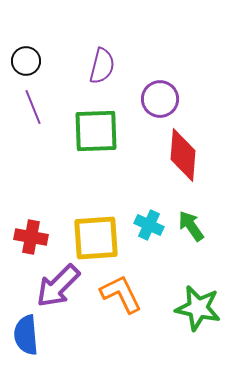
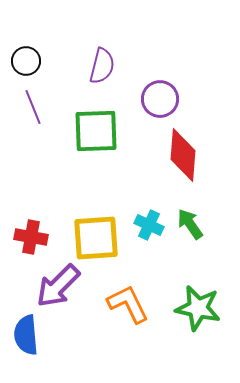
green arrow: moved 1 px left, 2 px up
orange L-shape: moved 7 px right, 10 px down
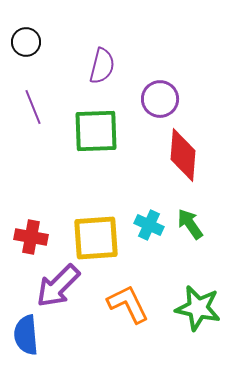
black circle: moved 19 px up
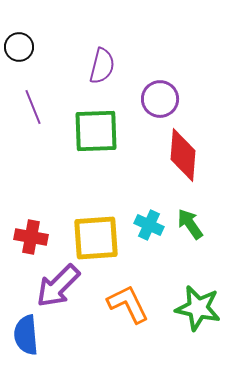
black circle: moved 7 px left, 5 px down
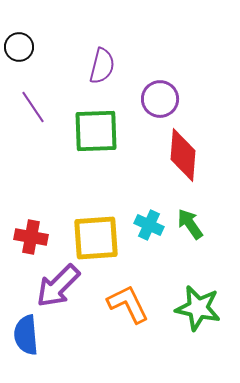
purple line: rotated 12 degrees counterclockwise
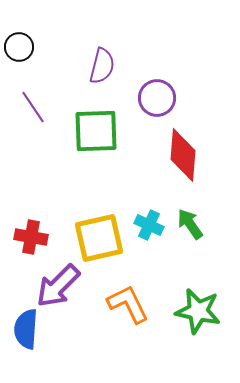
purple circle: moved 3 px left, 1 px up
yellow square: moved 3 px right; rotated 9 degrees counterclockwise
green star: moved 3 px down
blue semicircle: moved 6 px up; rotated 9 degrees clockwise
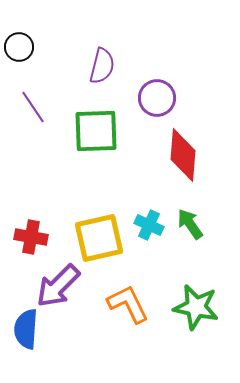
green star: moved 2 px left, 4 px up
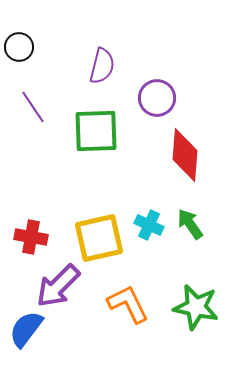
red diamond: moved 2 px right
blue semicircle: rotated 33 degrees clockwise
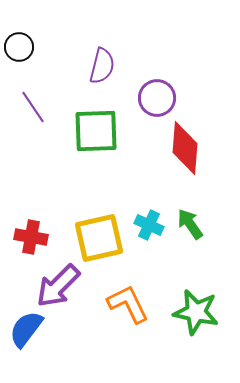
red diamond: moved 7 px up
green star: moved 5 px down
